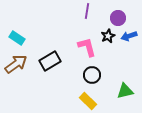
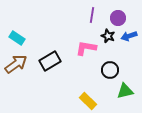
purple line: moved 5 px right, 4 px down
black star: rotated 24 degrees counterclockwise
pink L-shape: moved 1 px left, 1 px down; rotated 65 degrees counterclockwise
black circle: moved 18 px right, 5 px up
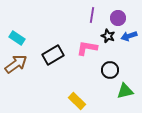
pink L-shape: moved 1 px right
black rectangle: moved 3 px right, 6 px up
yellow rectangle: moved 11 px left
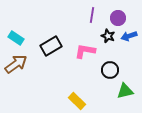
cyan rectangle: moved 1 px left
pink L-shape: moved 2 px left, 3 px down
black rectangle: moved 2 px left, 9 px up
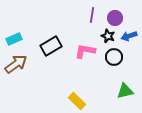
purple circle: moved 3 px left
cyan rectangle: moved 2 px left, 1 px down; rotated 56 degrees counterclockwise
black circle: moved 4 px right, 13 px up
